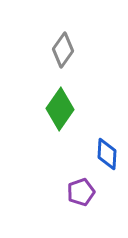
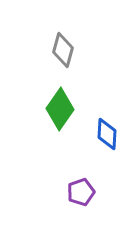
gray diamond: rotated 20 degrees counterclockwise
blue diamond: moved 20 px up
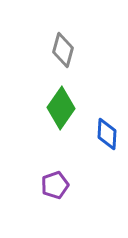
green diamond: moved 1 px right, 1 px up
purple pentagon: moved 26 px left, 7 px up
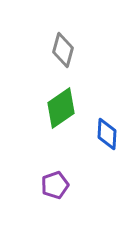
green diamond: rotated 21 degrees clockwise
